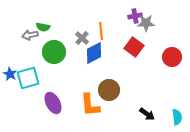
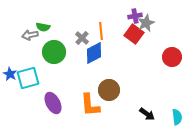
gray star: rotated 24 degrees counterclockwise
red square: moved 13 px up
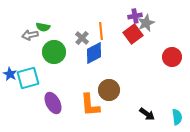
red square: moved 1 px left; rotated 18 degrees clockwise
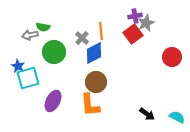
blue star: moved 8 px right, 8 px up
brown circle: moved 13 px left, 8 px up
purple ellipse: moved 2 px up; rotated 55 degrees clockwise
cyan semicircle: rotated 56 degrees counterclockwise
